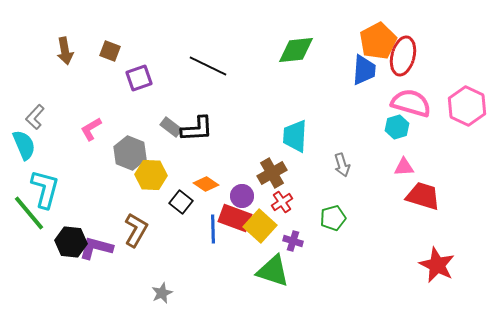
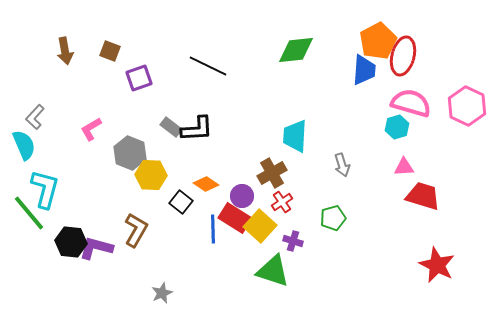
red rectangle: rotated 12 degrees clockwise
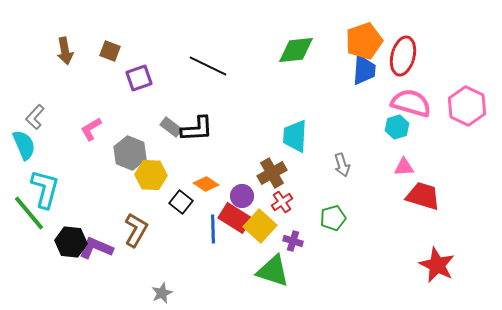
orange pentagon: moved 14 px left; rotated 9 degrees clockwise
purple L-shape: rotated 8 degrees clockwise
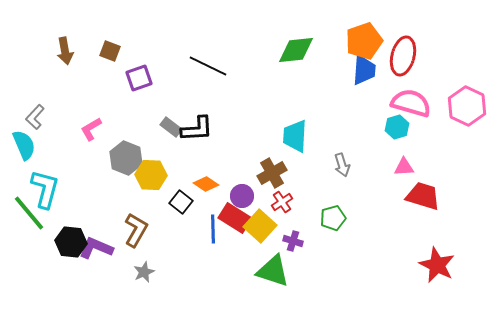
gray hexagon: moved 4 px left, 5 px down
gray star: moved 18 px left, 21 px up
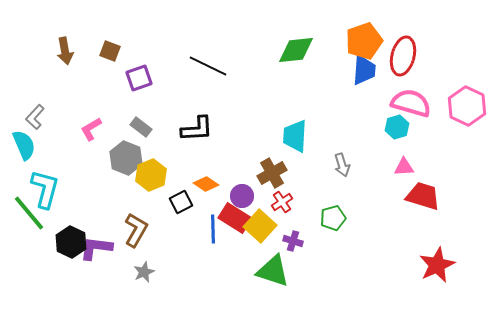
gray rectangle: moved 30 px left
yellow hexagon: rotated 24 degrees counterclockwise
black square: rotated 25 degrees clockwise
black hexagon: rotated 20 degrees clockwise
purple L-shape: rotated 16 degrees counterclockwise
red star: rotated 21 degrees clockwise
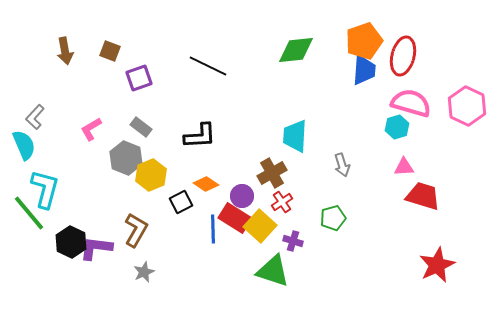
black L-shape: moved 3 px right, 7 px down
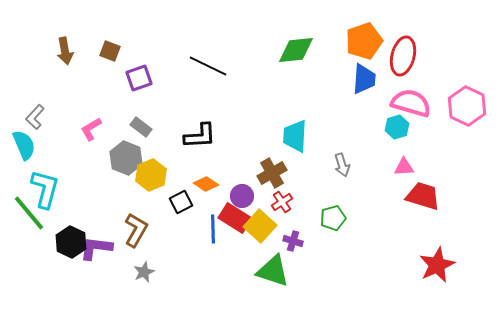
blue trapezoid: moved 9 px down
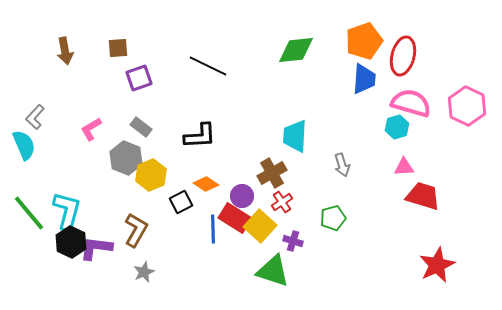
brown square: moved 8 px right, 3 px up; rotated 25 degrees counterclockwise
cyan L-shape: moved 22 px right, 22 px down
